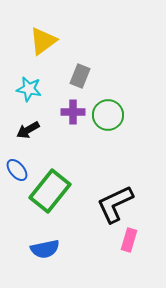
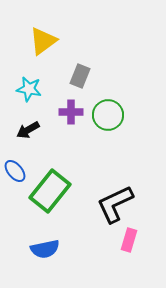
purple cross: moved 2 px left
blue ellipse: moved 2 px left, 1 px down
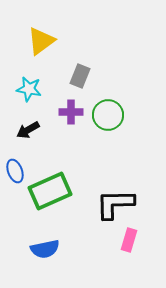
yellow triangle: moved 2 px left
blue ellipse: rotated 20 degrees clockwise
green rectangle: rotated 27 degrees clockwise
black L-shape: rotated 24 degrees clockwise
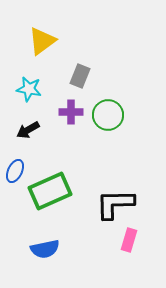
yellow triangle: moved 1 px right
blue ellipse: rotated 45 degrees clockwise
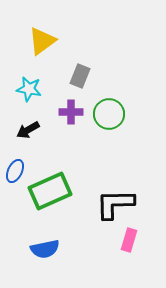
green circle: moved 1 px right, 1 px up
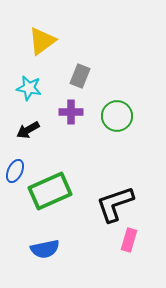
cyan star: moved 1 px up
green circle: moved 8 px right, 2 px down
black L-shape: rotated 18 degrees counterclockwise
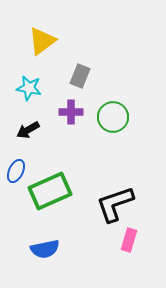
green circle: moved 4 px left, 1 px down
blue ellipse: moved 1 px right
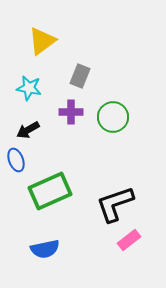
blue ellipse: moved 11 px up; rotated 45 degrees counterclockwise
pink rectangle: rotated 35 degrees clockwise
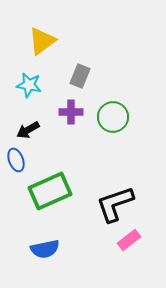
cyan star: moved 3 px up
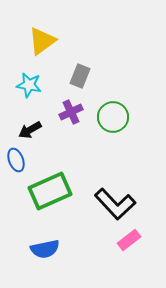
purple cross: rotated 25 degrees counterclockwise
black arrow: moved 2 px right
black L-shape: rotated 114 degrees counterclockwise
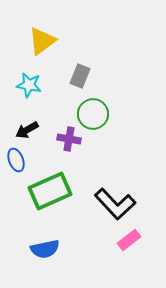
purple cross: moved 2 px left, 27 px down; rotated 35 degrees clockwise
green circle: moved 20 px left, 3 px up
black arrow: moved 3 px left
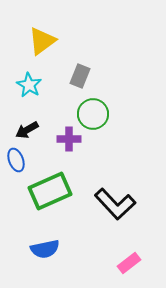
cyan star: rotated 20 degrees clockwise
purple cross: rotated 10 degrees counterclockwise
pink rectangle: moved 23 px down
